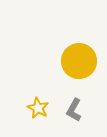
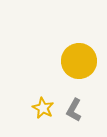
yellow star: moved 5 px right
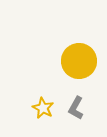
gray L-shape: moved 2 px right, 2 px up
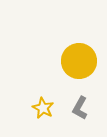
gray L-shape: moved 4 px right
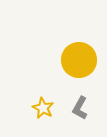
yellow circle: moved 1 px up
